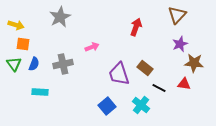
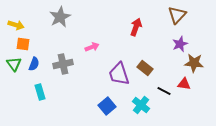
black line: moved 5 px right, 3 px down
cyan rectangle: rotated 70 degrees clockwise
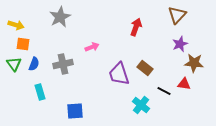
blue square: moved 32 px left, 5 px down; rotated 36 degrees clockwise
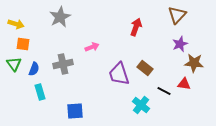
yellow arrow: moved 1 px up
blue semicircle: moved 5 px down
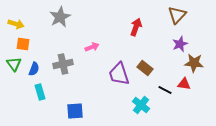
black line: moved 1 px right, 1 px up
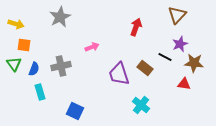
orange square: moved 1 px right, 1 px down
gray cross: moved 2 px left, 2 px down
black line: moved 33 px up
blue square: rotated 30 degrees clockwise
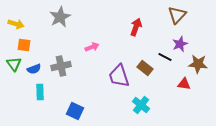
brown star: moved 4 px right, 1 px down
blue semicircle: rotated 48 degrees clockwise
purple trapezoid: moved 2 px down
cyan rectangle: rotated 14 degrees clockwise
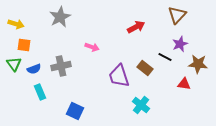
red arrow: rotated 42 degrees clockwise
pink arrow: rotated 40 degrees clockwise
cyan rectangle: rotated 21 degrees counterclockwise
